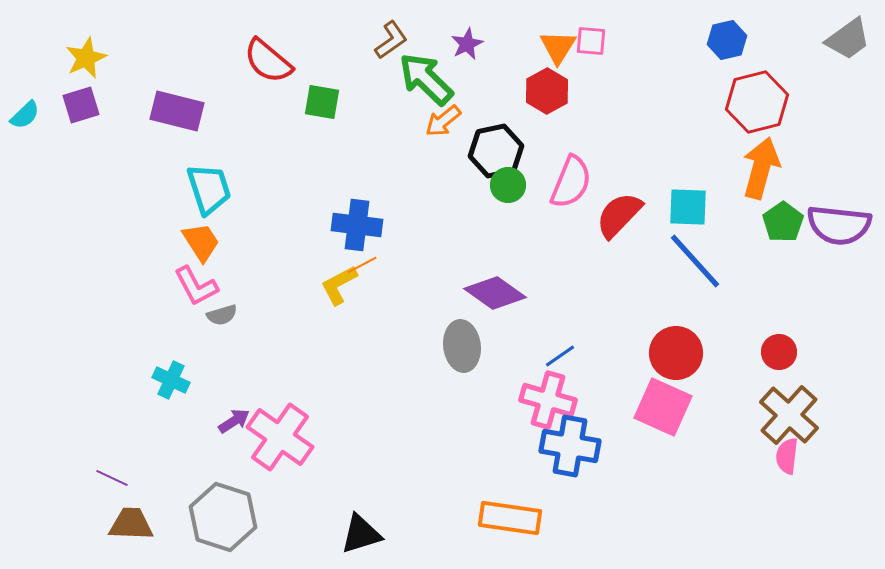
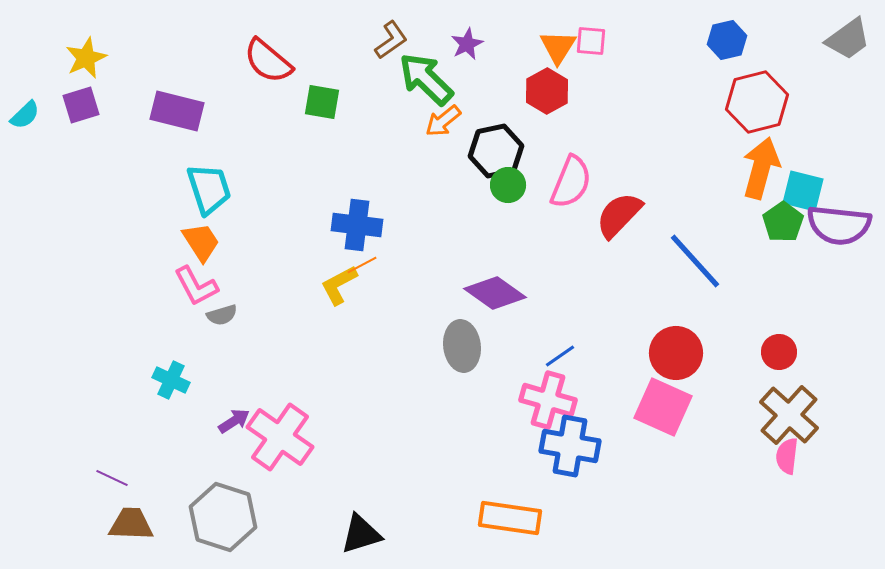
cyan square at (688, 207): moved 115 px right, 16 px up; rotated 12 degrees clockwise
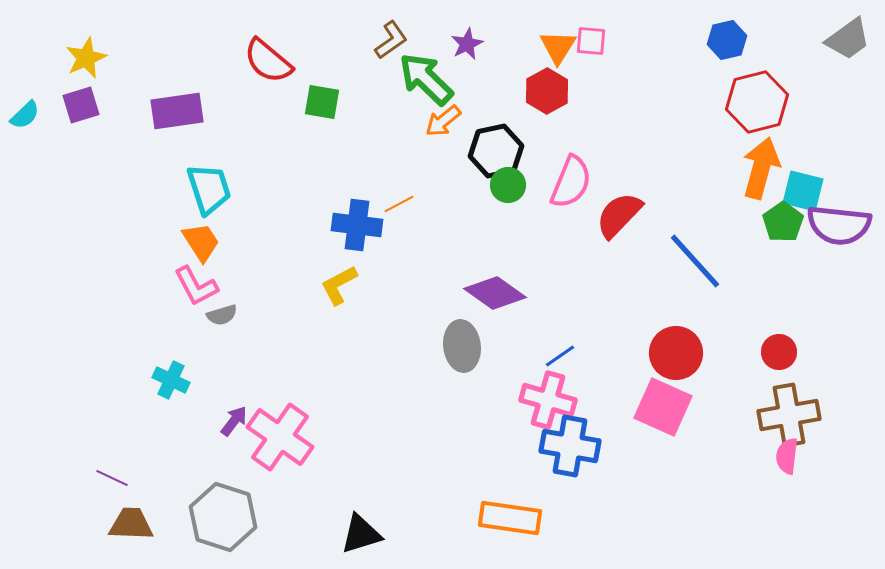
purple rectangle at (177, 111): rotated 22 degrees counterclockwise
orange line at (362, 265): moved 37 px right, 61 px up
brown cross at (789, 415): rotated 38 degrees clockwise
purple arrow at (234, 421): rotated 20 degrees counterclockwise
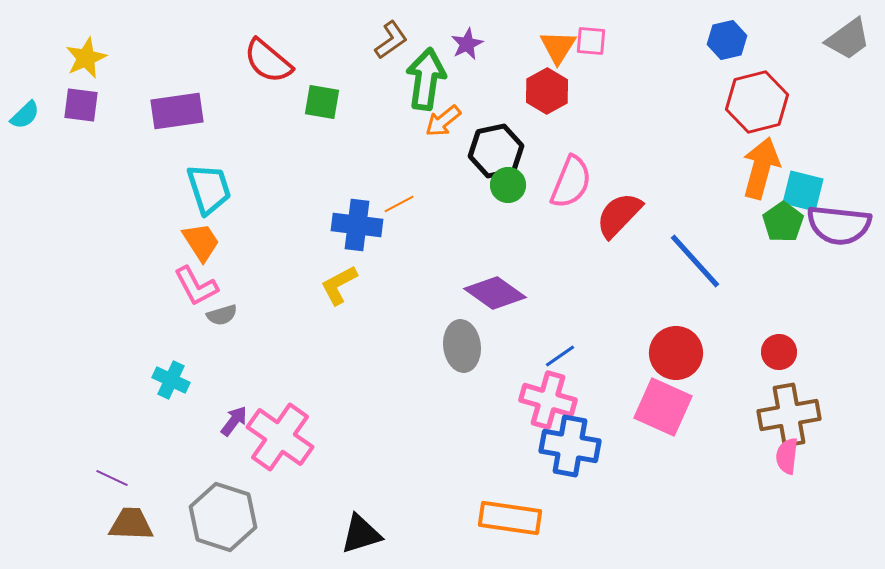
green arrow at (426, 79): rotated 54 degrees clockwise
purple square at (81, 105): rotated 24 degrees clockwise
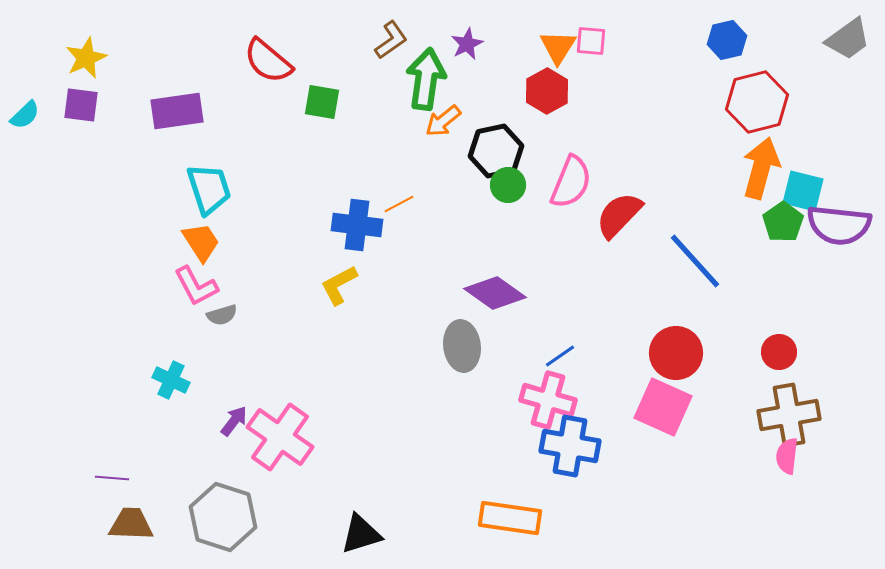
purple line at (112, 478): rotated 20 degrees counterclockwise
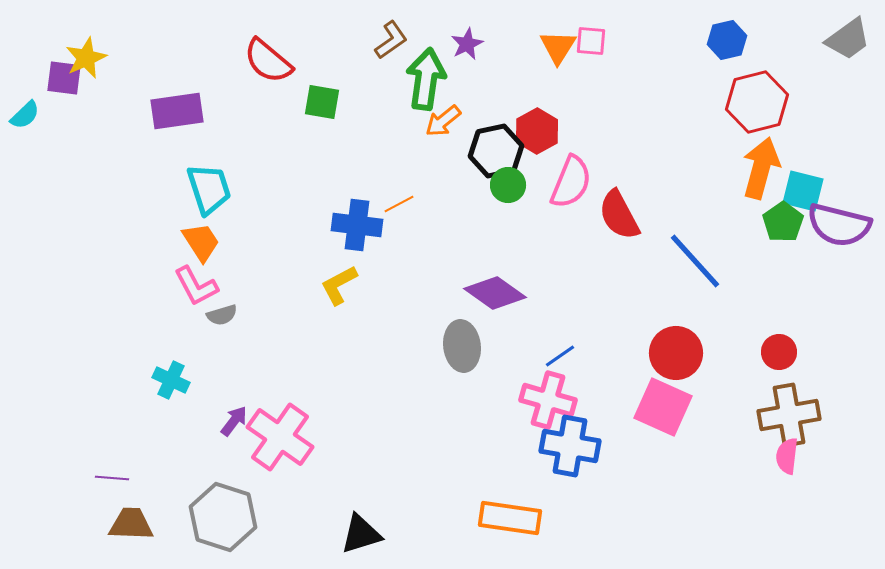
red hexagon at (547, 91): moved 10 px left, 40 px down
purple square at (81, 105): moved 17 px left, 27 px up
red semicircle at (619, 215): rotated 72 degrees counterclockwise
purple semicircle at (839, 225): rotated 8 degrees clockwise
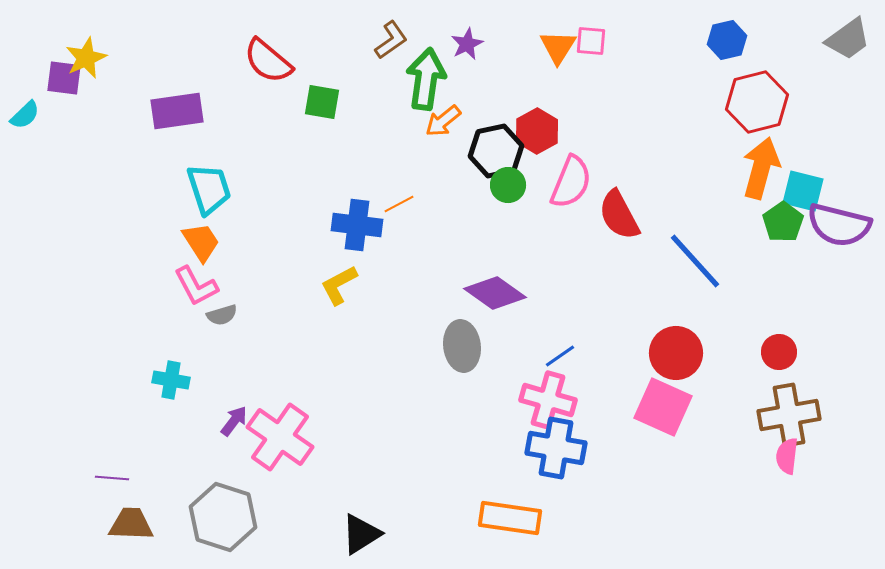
cyan cross at (171, 380): rotated 15 degrees counterclockwise
blue cross at (570, 446): moved 14 px left, 2 px down
black triangle at (361, 534): rotated 15 degrees counterclockwise
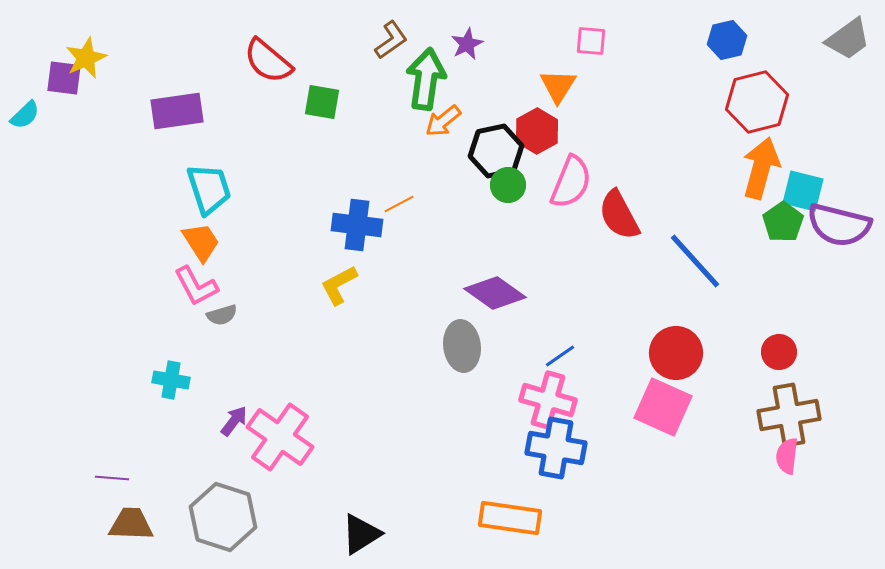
orange triangle at (558, 47): moved 39 px down
